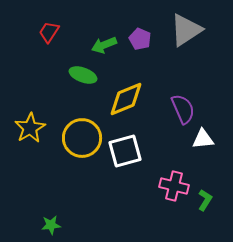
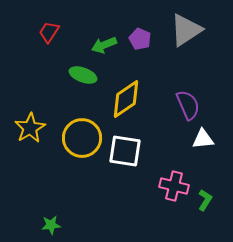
yellow diamond: rotated 12 degrees counterclockwise
purple semicircle: moved 5 px right, 4 px up
white square: rotated 24 degrees clockwise
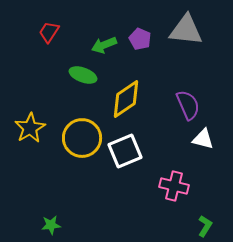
gray triangle: rotated 39 degrees clockwise
white triangle: rotated 20 degrees clockwise
white square: rotated 32 degrees counterclockwise
green L-shape: moved 26 px down
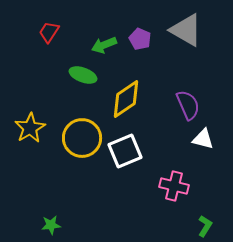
gray triangle: rotated 24 degrees clockwise
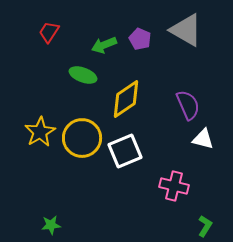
yellow star: moved 10 px right, 4 px down
